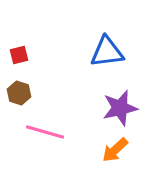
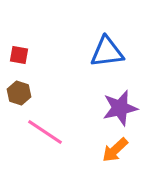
red square: rotated 24 degrees clockwise
pink line: rotated 18 degrees clockwise
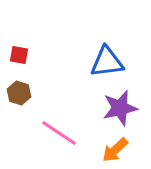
blue triangle: moved 10 px down
pink line: moved 14 px right, 1 px down
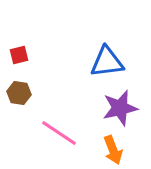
red square: rotated 24 degrees counterclockwise
brown hexagon: rotated 10 degrees counterclockwise
orange arrow: moved 2 px left; rotated 68 degrees counterclockwise
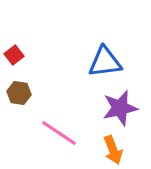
red square: moved 5 px left; rotated 24 degrees counterclockwise
blue triangle: moved 2 px left
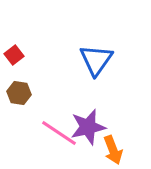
blue triangle: moved 9 px left, 2 px up; rotated 48 degrees counterclockwise
purple star: moved 32 px left, 19 px down
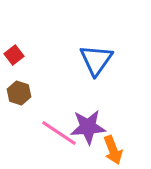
brown hexagon: rotated 10 degrees clockwise
purple star: rotated 9 degrees clockwise
